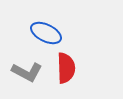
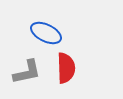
gray L-shape: rotated 40 degrees counterclockwise
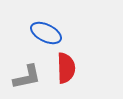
gray L-shape: moved 5 px down
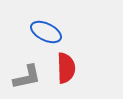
blue ellipse: moved 1 px up
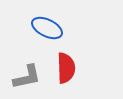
blue ellipse: moved 1 px right, 4 px up
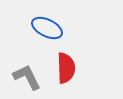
gray L-shape: rotated 104 degrees counterclockwise
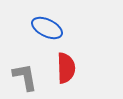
gray L-shape: moved 2 px left; rotated 16 degrees clockwise
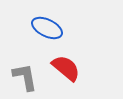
red semicircle: rotated 48 degrees counterclockwise
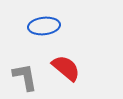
blue ellipse: moved 3 px left, 2 px up; rotated 32 degrees counterclockwise
